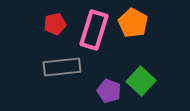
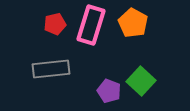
pink rectangle: moved 3 px left, 5 px up
gray rectangle: moved 11 px left, 2 px down
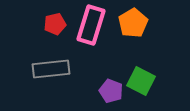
orange pentagon: rotated 12 degrees clockwise
green square: rotated 16 degrees counterclockwise
purple pentagon: moved 2 px right
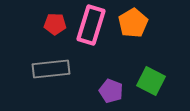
red pentagon: rotated 15 degrees clockwise
green square: moved 10 px right
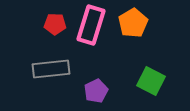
purple pentagon: moved 15 px left; rotated 25 degrees clockwise
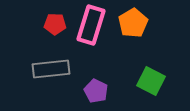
purple pentagon: rotated 20 degrees counterclockwise
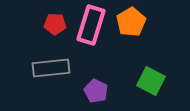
orange pentagon: moved 2 px left, 1 px up
gray rectangle: moved 1 px up
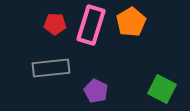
green square: moved 11 px right, 8 px down
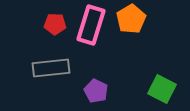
orange pentagon: moved 3 px up
